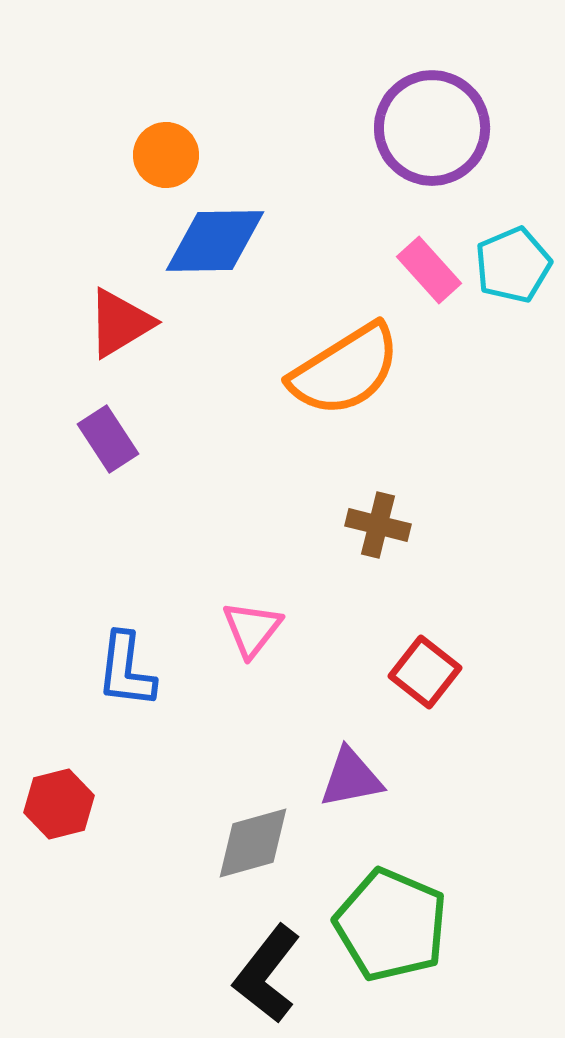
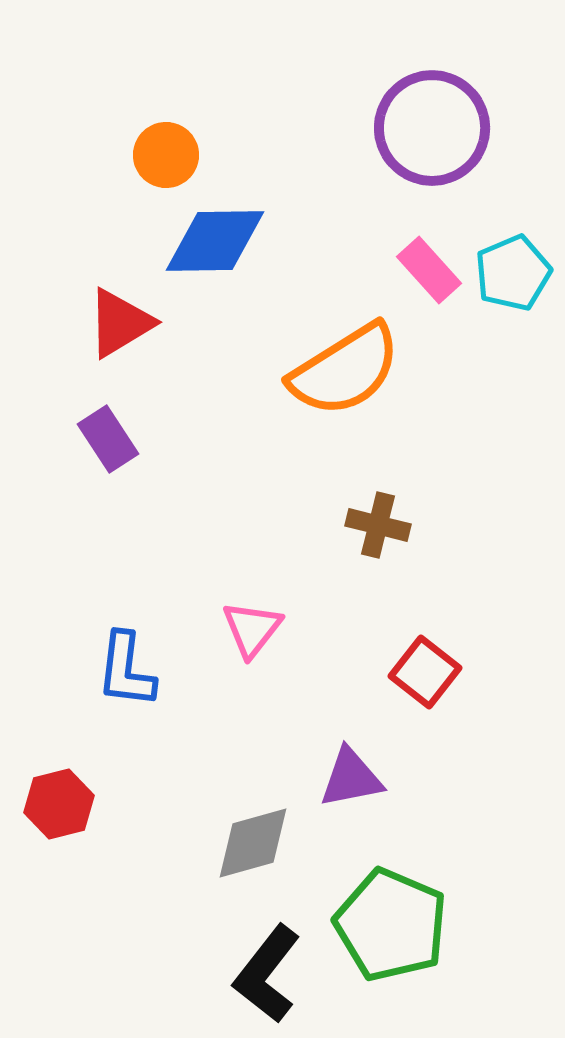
cyan pentagon: moved 8 px down
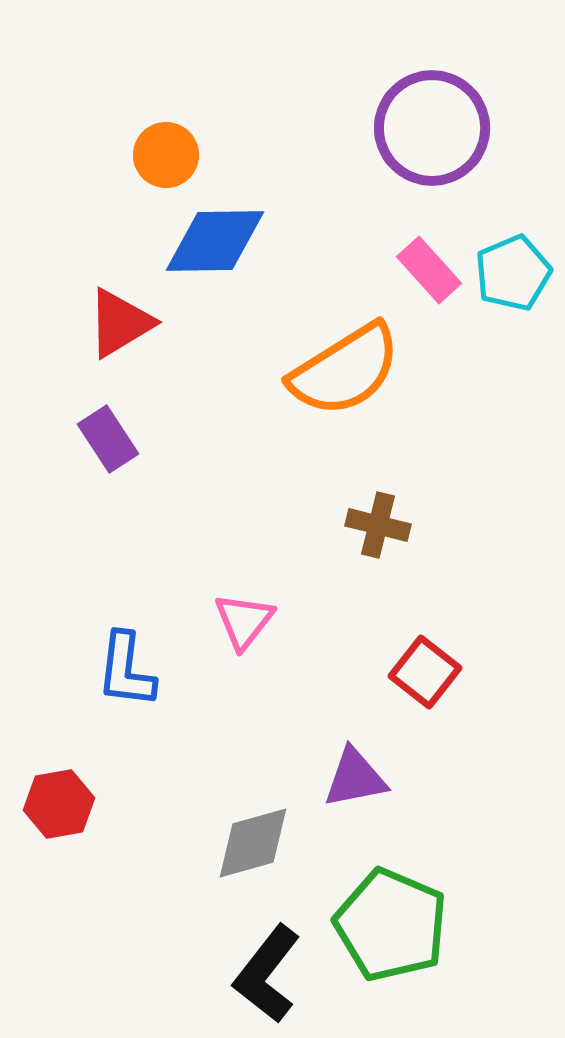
pink triangle: moved 8 px left, 8 px up
purple triangle: moved 4 px right
red hexagon: rotated 4 degrees clockwise
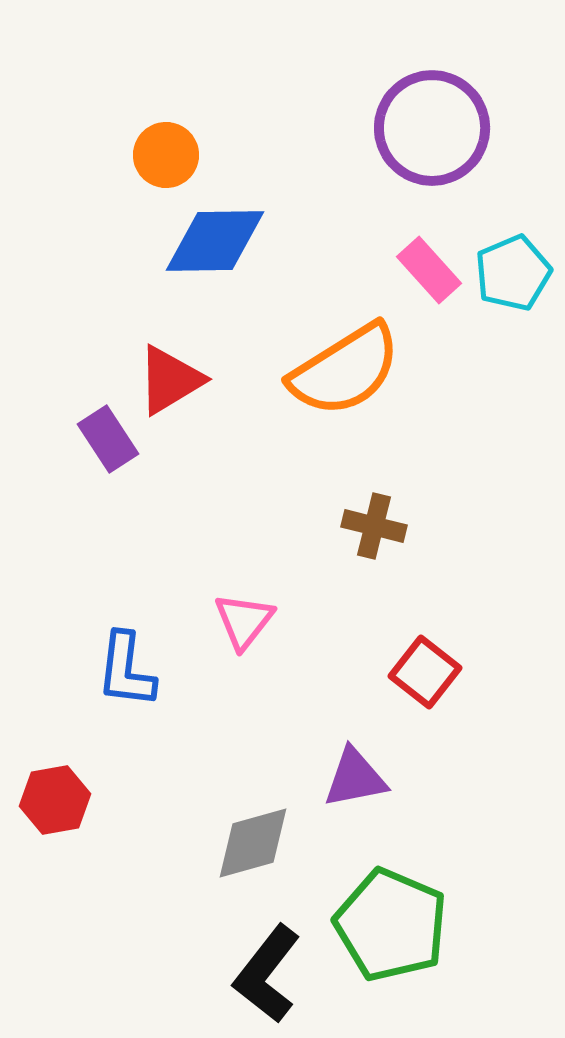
red triangle: moved 50 px right, 57 px down
brown cross: moved 4 px left, 1 px down
red hexagon: moved 4 px left, 4 px up
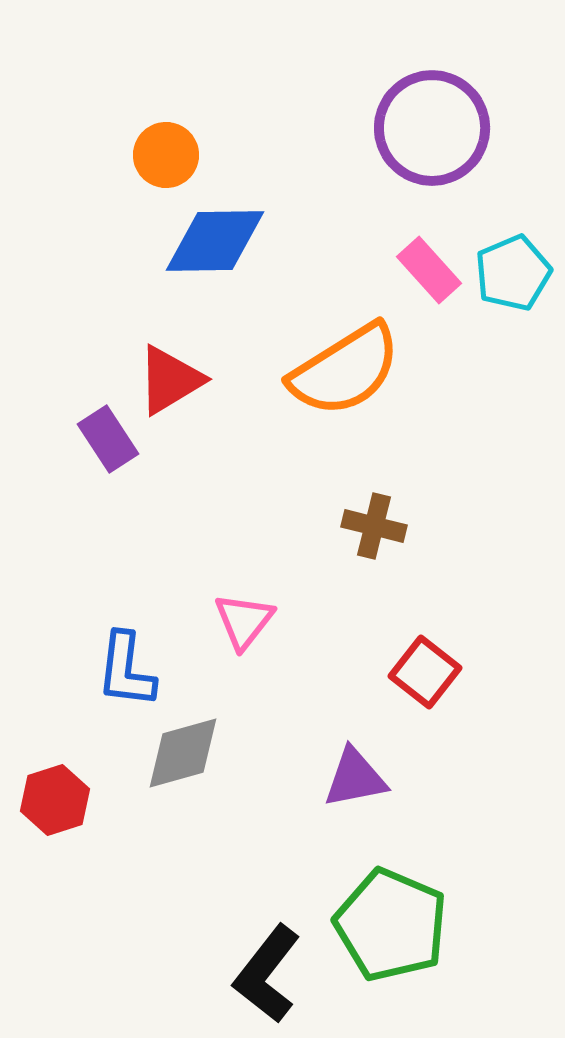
red hexagon: rotated 8 degrees counterclockwise
gray diamond: moved 70 px left, 90 px up
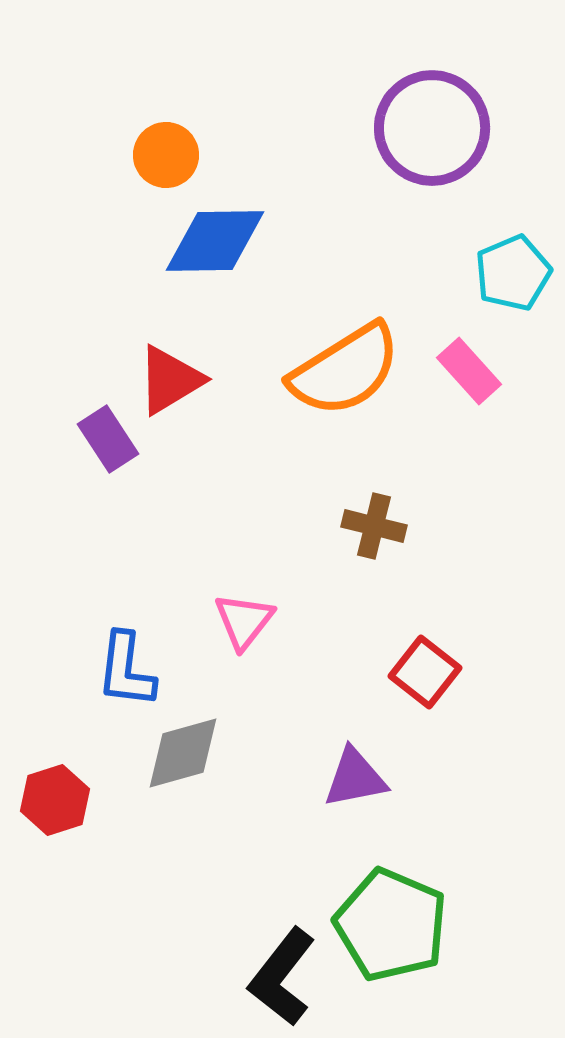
pink rectangle: moved 40 px right, 101 px down
black L-shape: moved 15 px right, 3 px down
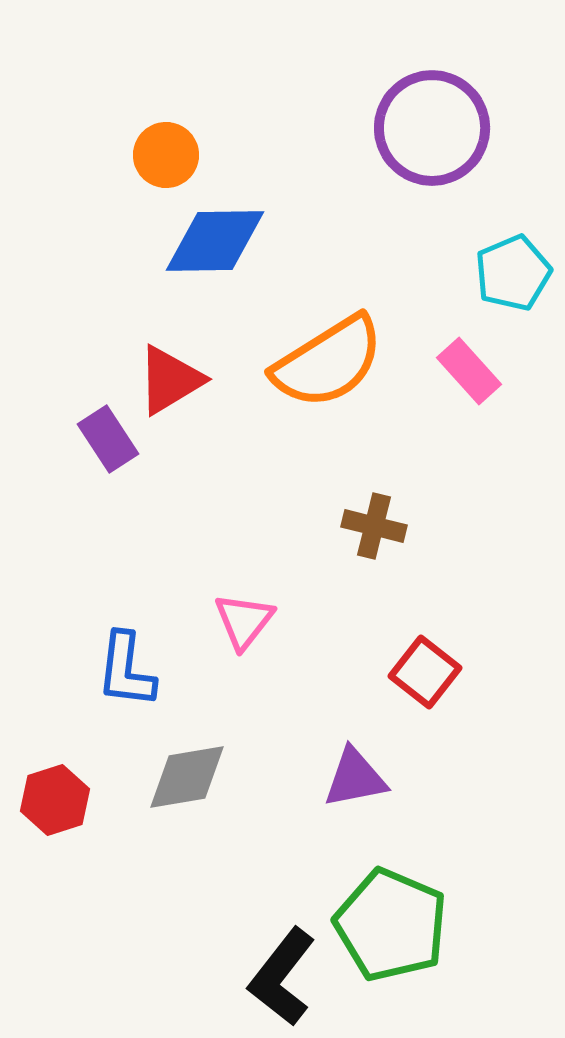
orange semicircle: moved 17 px left, 8 px up
gray diamond: moved 4 px right, 24 px down; rotated 6 degrees clockwise
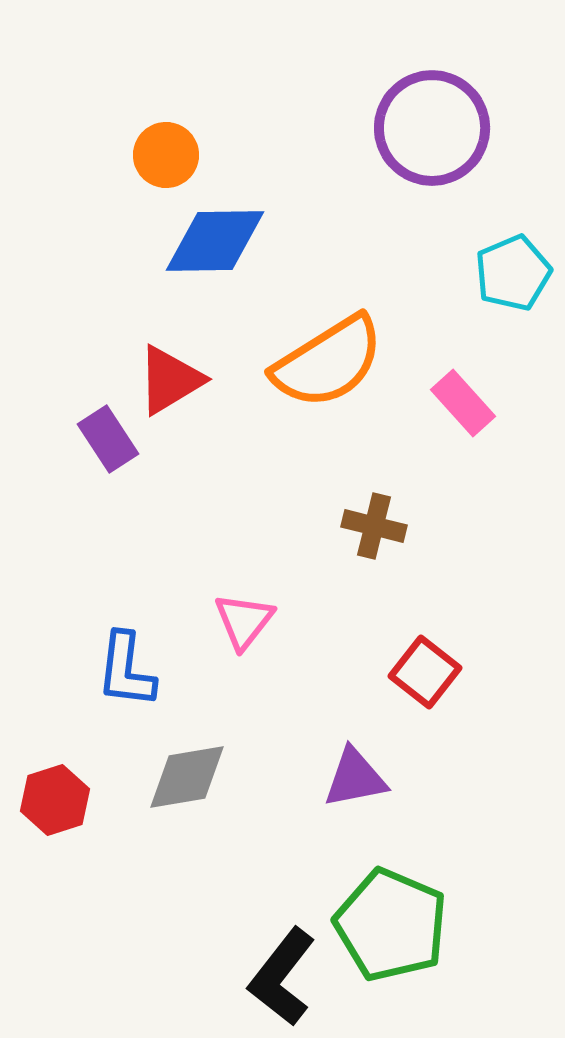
pink rectangle: moved 6 px left, 32 px down
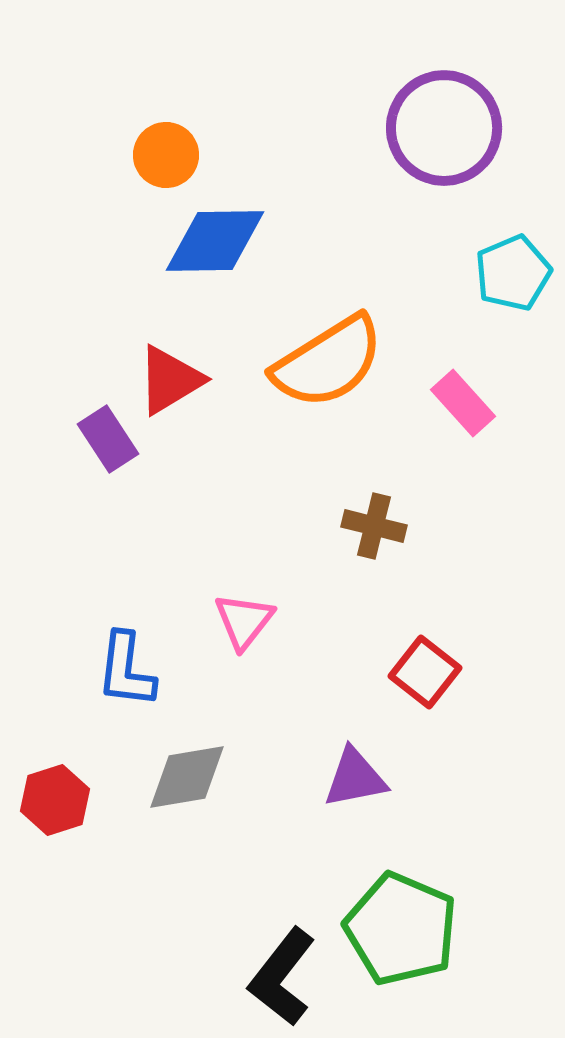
purple circle: moved 12 px right
green pentagon: moved 10 px right, 4 px down
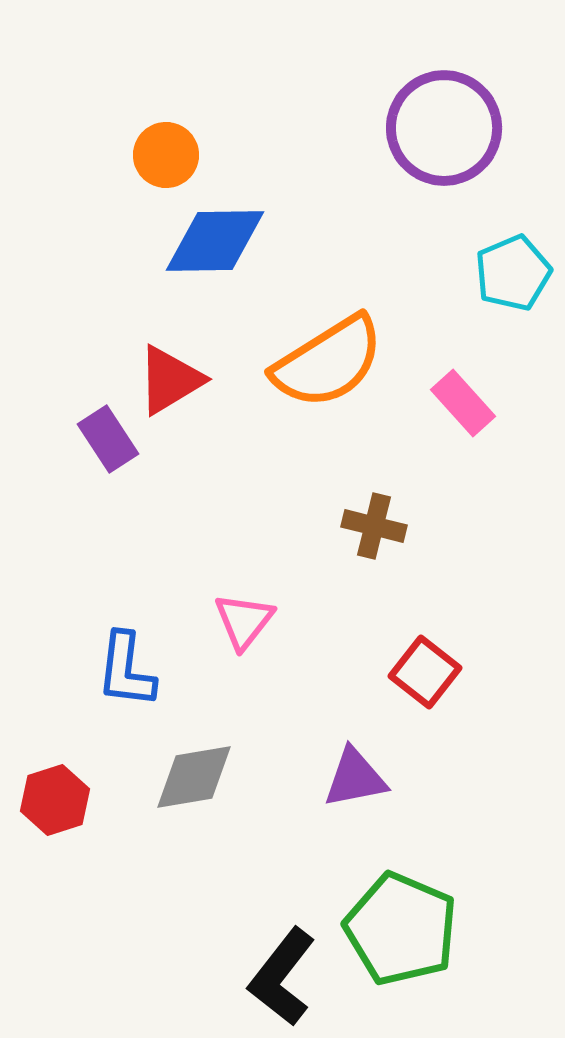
gray diamond: moved 7 px right
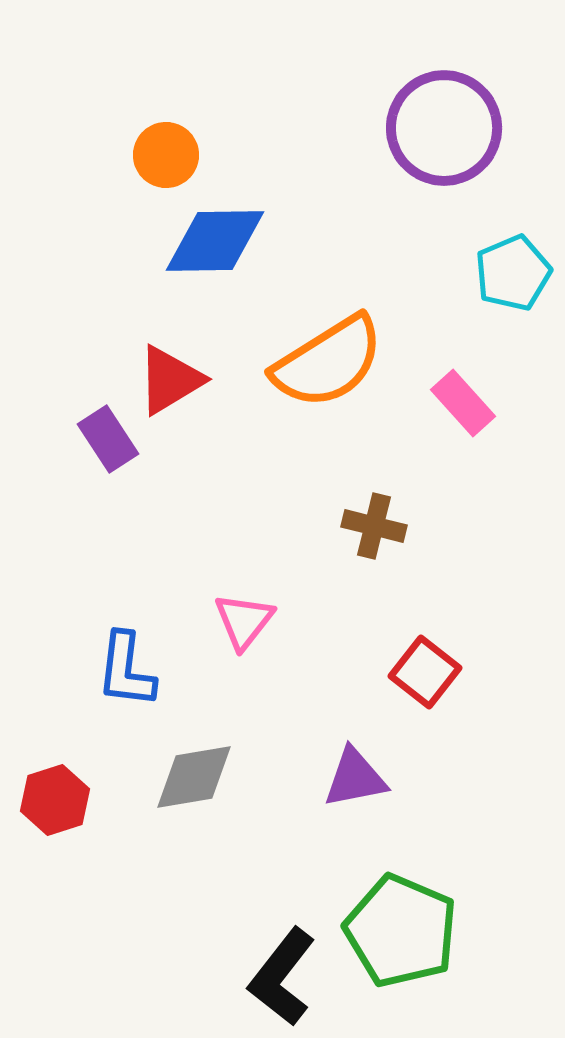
green pentagon: moved 2 px down
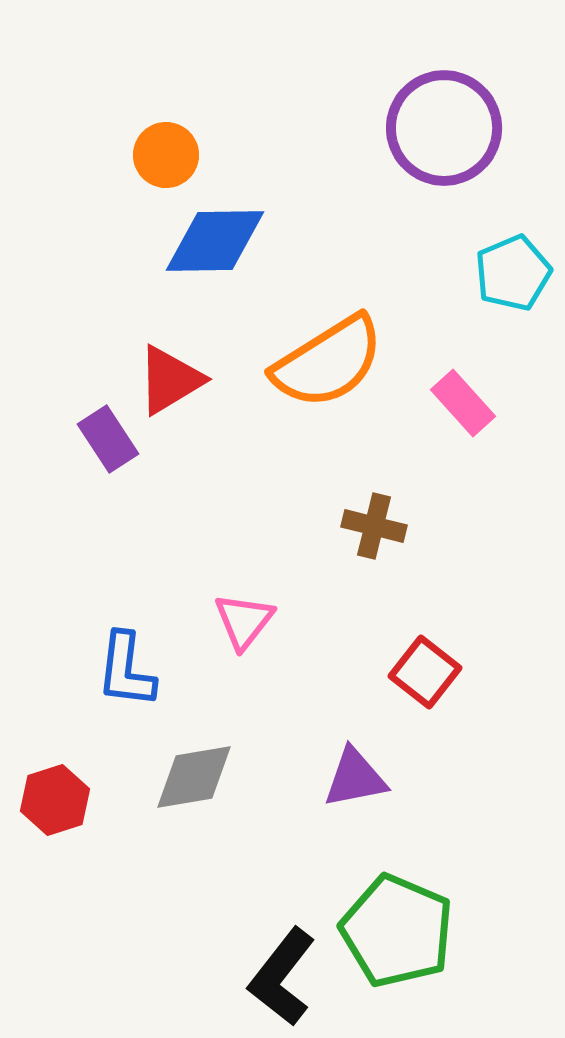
green pentagon: moved 4 px left
